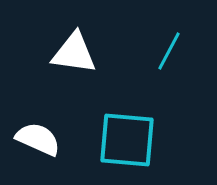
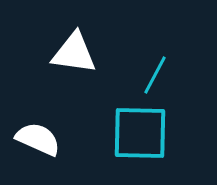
cyan line: moved 14 px left, 24 px down
cyan square: moved 13 px right, 7 px up; rotated 4 degrees counterclockwise
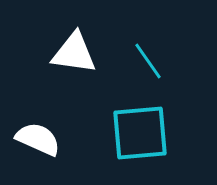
cyan line: moved 7 px left, 14 px up; rotated 63 degrees counterclockwise
cyan square: rotated 6 degrees counterclockwise
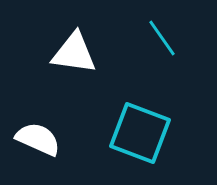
cyan line: moved 14 px right, 23 px up
cyan square: rotated 26 degrees clockwise
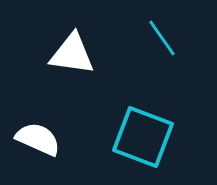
white triangle: moved 2 px left, 1 px down
cyan square: moved 3 px right, 4 px down
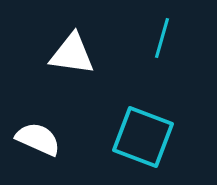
cyan line: rotated 51 degrees clockwise
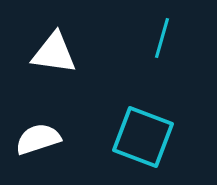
white triangle: moved 18 px left, 1 px up
white semicircle: rotated 42 degrees counterclockwise
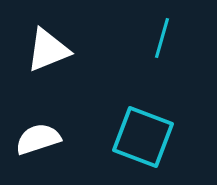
white triangle: moved 6 px left, 3 px up; rotated 30 degrees counterclockwise
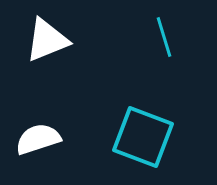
cyan line: moved 2 px right, 1 px up; rotated 33 degrees counterclockwise
white triangle: moved 1 px left, 10 px up
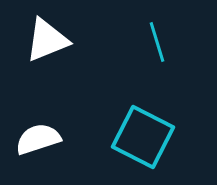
cyan line: moved 7 px left, 5 px down
cyan square: rotated 6 degrees clockwise
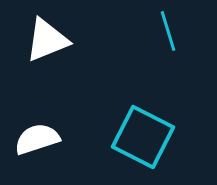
cyan line: moved 11 px right, 11 px up
white semicircle: moved 1 px left
